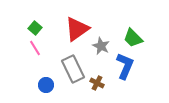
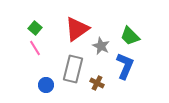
green trapezoid: moved 3 px left, 2 px up
gray rectangle: rotated 40 degrees clockwise
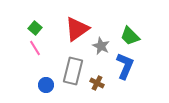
gray rectangle: moved 2 px down
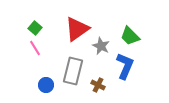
brown cross: moved 1 px right, 2 px down
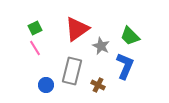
green square: rotated 24 degrees clockwise
gray rectangle: moved 1 px left
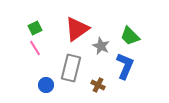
gray rectangle: moved 1 px left, 3 px up
